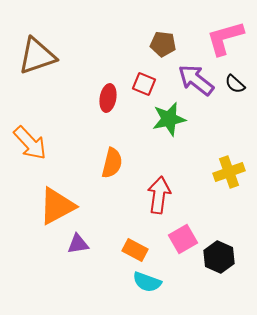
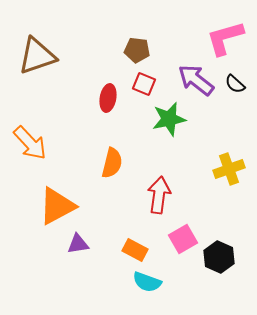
brown pentagon: moved 26 px left, 6 px down
yellow cross: moved 3 px up
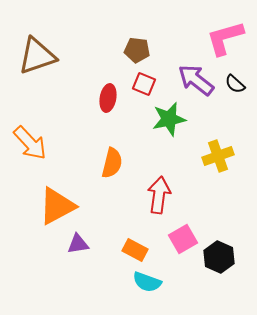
yellow cross: moved 11 px left, 13 px up
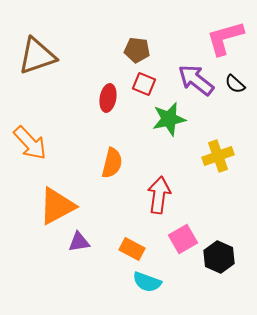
purple triangle: moved 1 px right, 2 px up
orange rectangle: moved 3 px left, 1 px up
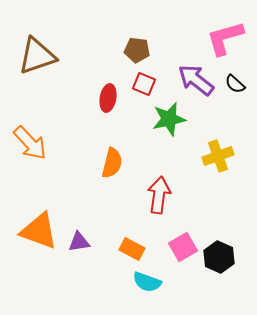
orange triangle: moved 18 px left, 25 px down; rotated 48 degrees clockwise
pink square: moved 8 px down
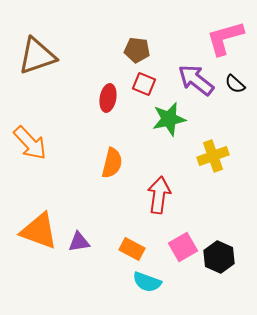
yellow cross: moved 5 px left
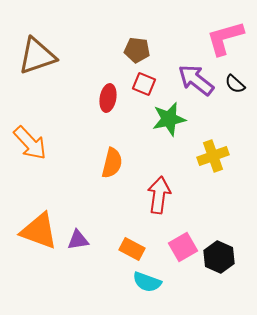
purple triangle: moved 1 px left, 2 px up
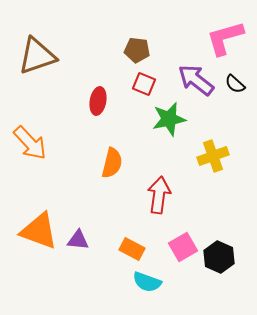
red ellipse: moved 10 px left, 3 px down
purple triangle: rotated 15 degrees clockwise
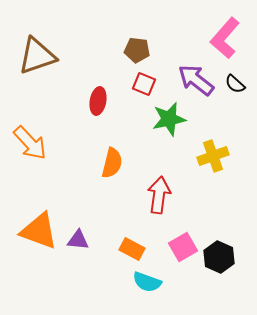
pink L-shape: rotated 33 degrees counterclockwise
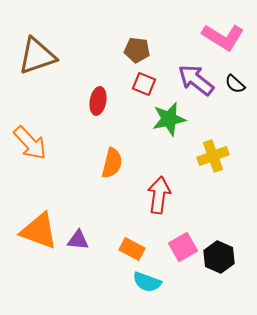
pink L-shape: moved 2 px left, 1 px up; rotated 99 degrees counterclockwise
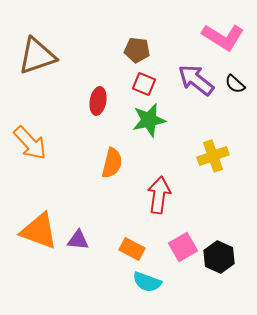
green star: moved 20 px left, 1 px down
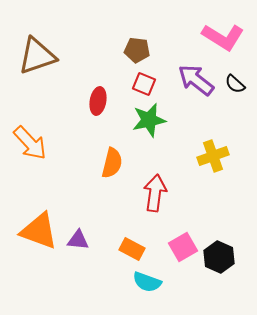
red arrow: moved 4 px left, 2 px up
